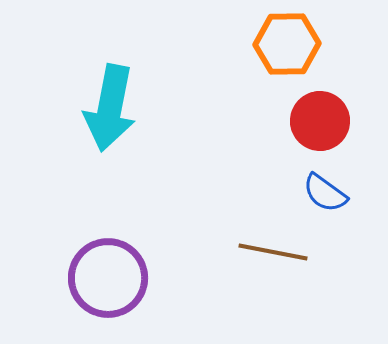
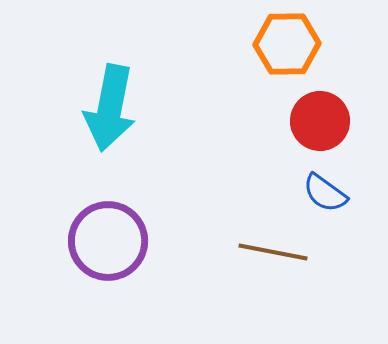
purple circle: moved 37 px up
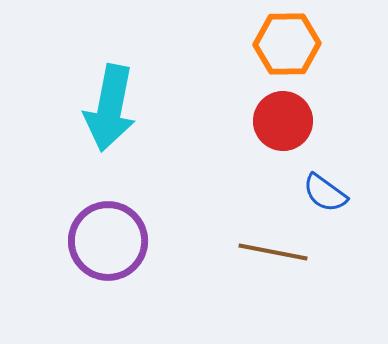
red circle: moved 37 px left
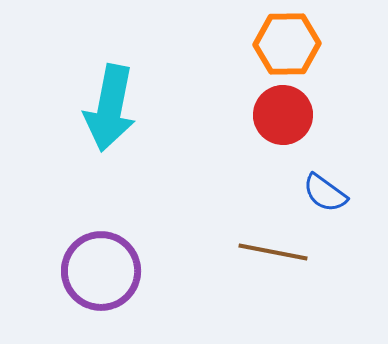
red circle: moved 6 px up
purple circle: moved 7 px left, 30 px down
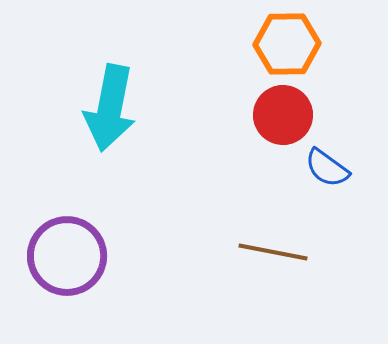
blue semicircle: moved 2 px right, 25 px up
purple circle: moved 34 px left, 15 px up
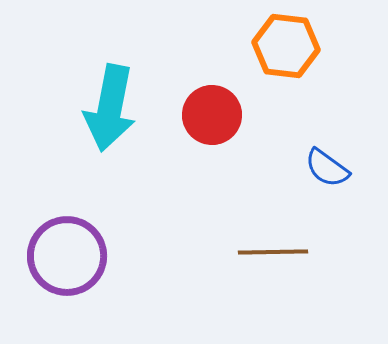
orange hexagon: moved 1 px left, 2 px down; rotated 8 degrees clockwise
red circle: moved 71 px left
brown line: rotated 12 degrees counterclockwise
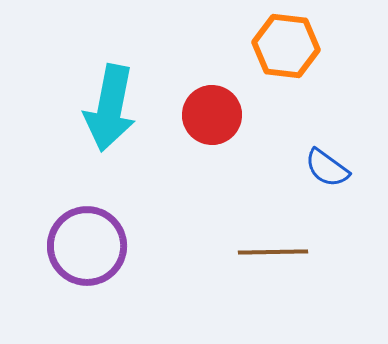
purple circle: moved 20 px right, 10 px up
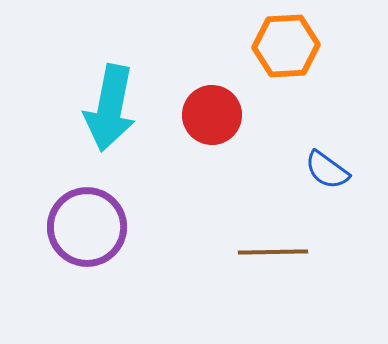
orange hexagon: rotated 10 degrees counterclockwise
blue semicircle: moved 2 px down
purple circle: moved 19 px up
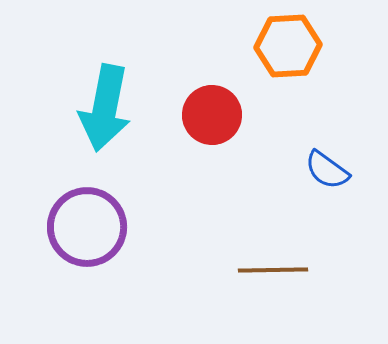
orange hexagon: moved 2 px right
cyan arrow: moved 5 px left
brown line: moved 18 px down
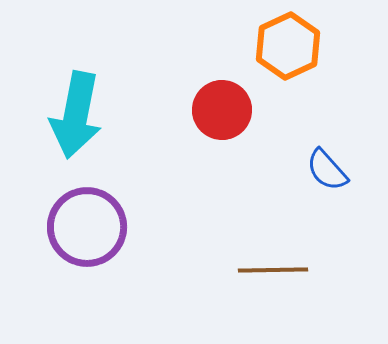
orange hexagon: rotated 22 degrees counterclockwise
cyan arrow: moved 29 px left, 7 px down
red circle: moved 10 px right, 5 px up
blue semicircle: rotated 12 degrees clockwise
